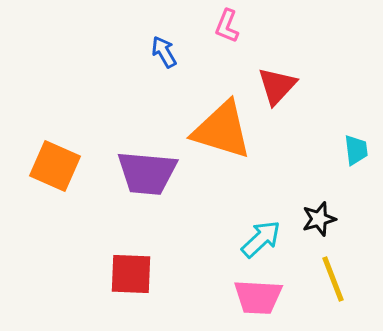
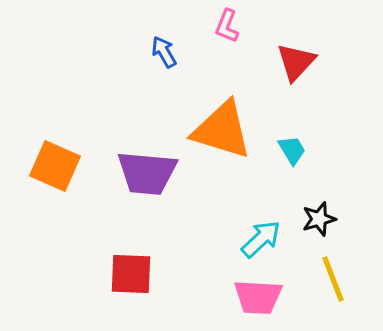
red triangle: moved 19 px right, 24 px up
cyan trapezoid: moved 64 px left; rotated 24 degrees counterclockwise
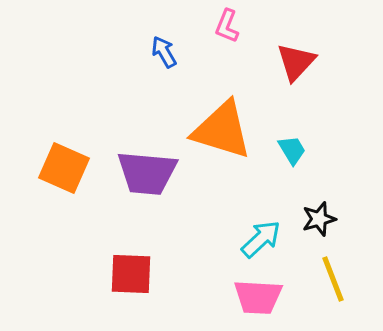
orange square: moved 9 px right, 2 px down
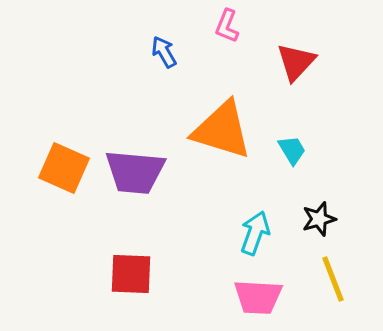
purple trapezoid: moved 12 px left, 1 px up
cyan arrow: moved 6 px left, 6 px up; rotated 27 degrees counterclockwise
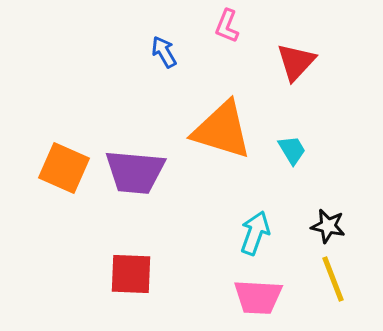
black star: moved 9 px right, 7 px down; rotated 28 degrees clockwise
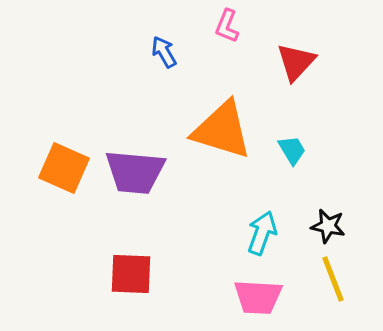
cyan arrow: moved 7 px right
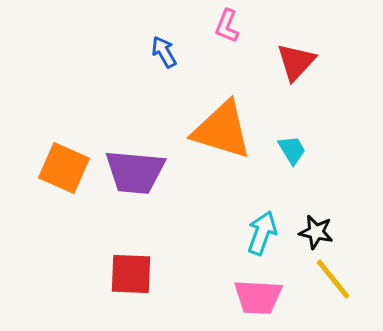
black star: moved 12 px left, 6 px down
yellow line: rotated 18 degrees counterclockwise
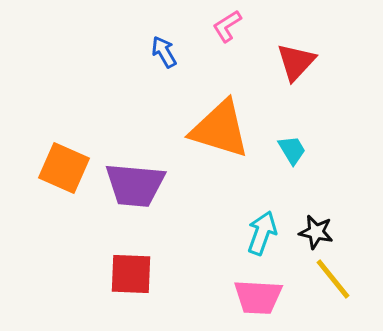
pink L-shape: rotated 36 degrees clockwise
orange triangle: moved 2 px left, 1 px up
purple trapezoid: moved 13 px down
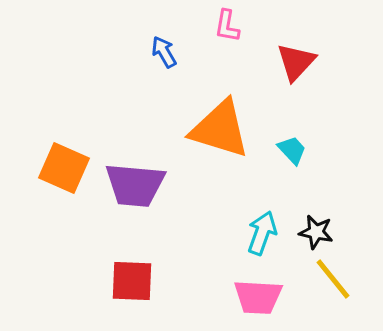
pink L-shape: rotated 48 degrees counterclockwise
cyan trapezoid: rotated 12 degrees counterclockwise
red square: moved 1 px right, 7 px down
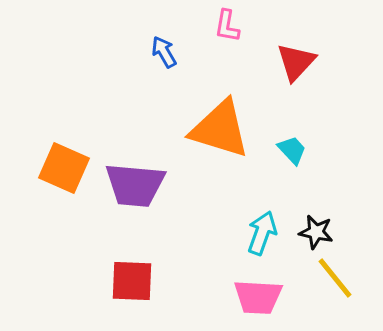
yellow line: moved 2 px right, 1 px up
